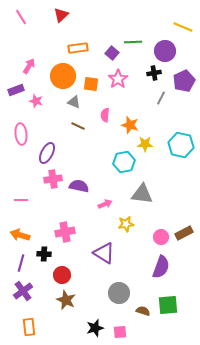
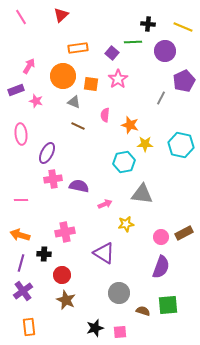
black cross at (154, 73): moved 6 px left, 49 px up; rotated 16 degrees clockwise
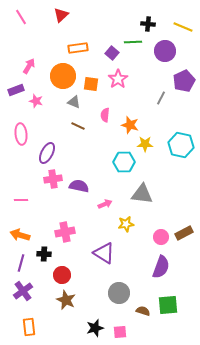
cyan hexagon at (124, 162): rotated 10 degrees clockwise
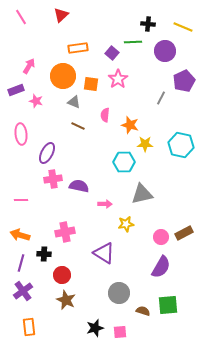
gray triangle at (142, 194): rotated 20 degrees counterclockwise
pink arrow at (105, 204): rotated 24 degrees clockwise
purple semicircle at (161, 267): rotated 10 degrees clockwise
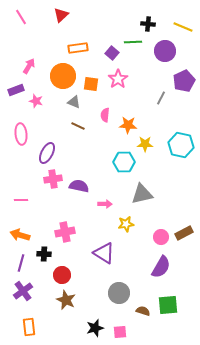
orange star at (130, 125): moved 2 px left; rotated 12 degrees counterclockwise
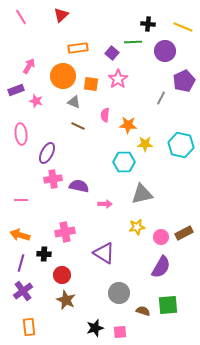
yellow star at (126, 224): moved 11 px right, 3 px down
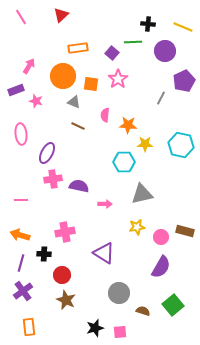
brown rectangle at (184, 233): moved 1 px right, 2 px up; rotated 42 degrees clockwise
green square at (168, 305): moved 5 px right; rotated 35 degrees counterclockwise
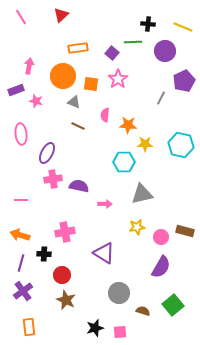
pink arrow at (29, 66): rotated 21 degrees counterclockwise
